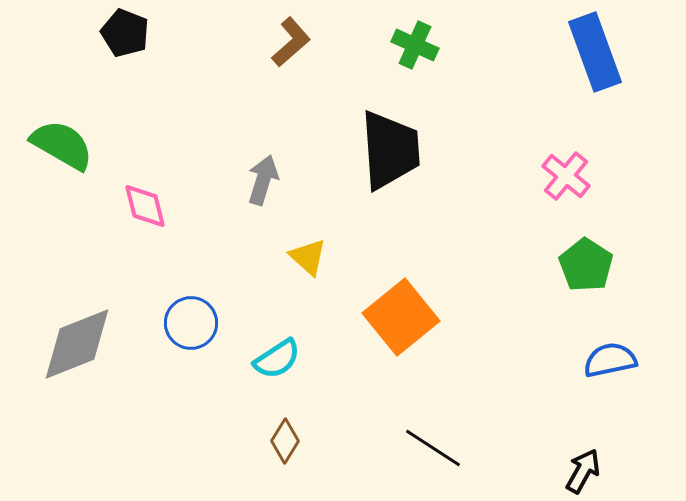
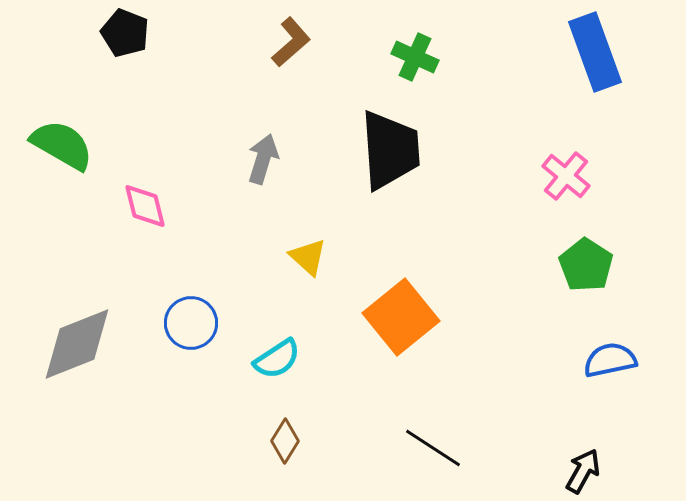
green cross: moved 12 px down
gray arrow: moved 21 px up
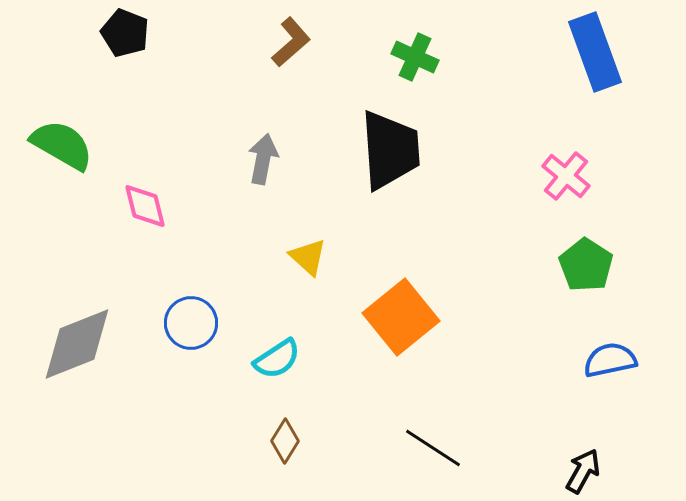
gray arrow: rotated 6 degrees counterclockwise
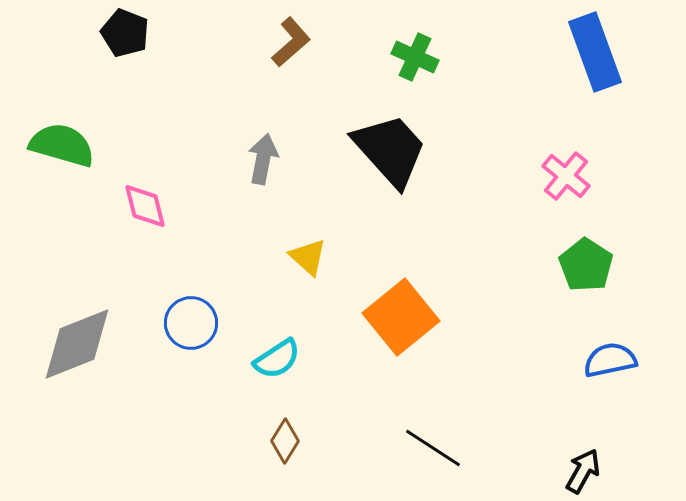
green semicircle: rotated 14 degrees counterclockwise
black trapezoid: rotated 38 degrees counterclockwise
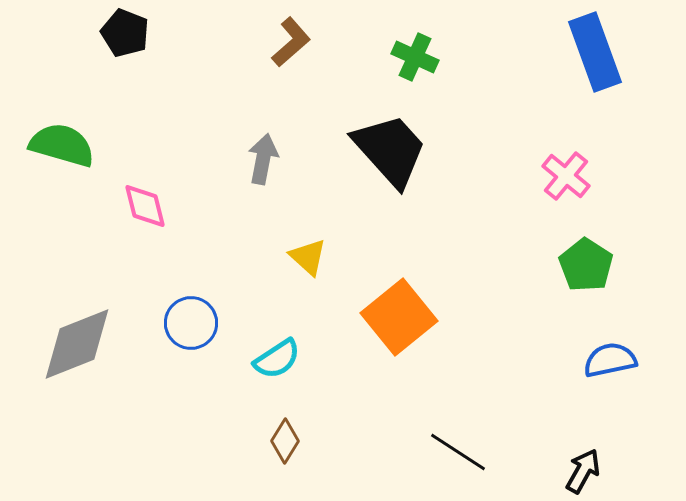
orange square: moved 2 px left
black line: moved 25 px right, 4 px down
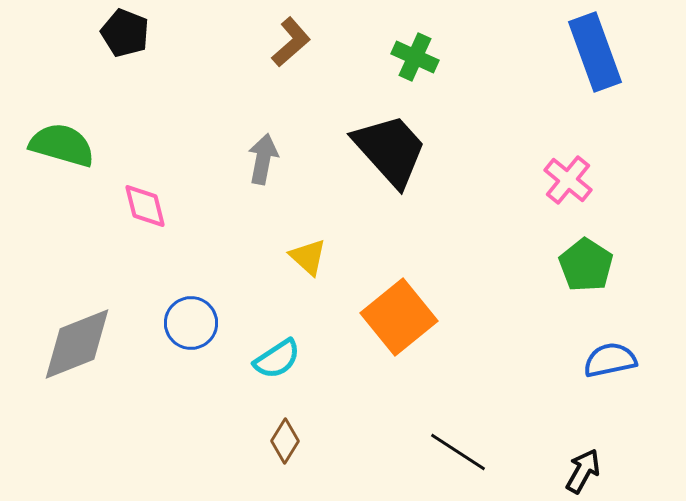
pink cross: moved 2 px right, 4 px down
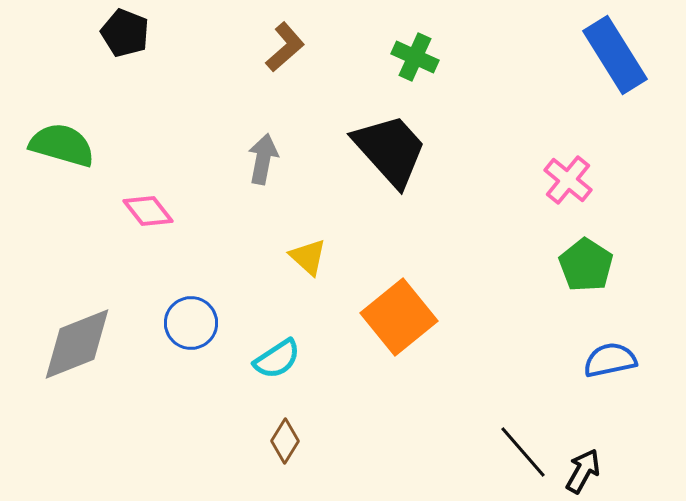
brown L-shape: moved 6 px left, 5 px down
blue rectangle: moved 20 px right, 3 px down; rotated 12 degrees counterclockwise
pink diamond: moved 3 px right, 5 px down; rotated 24 degrees counterclockwise
black line: moved 65 px right; rotated 16 degrees clockwise
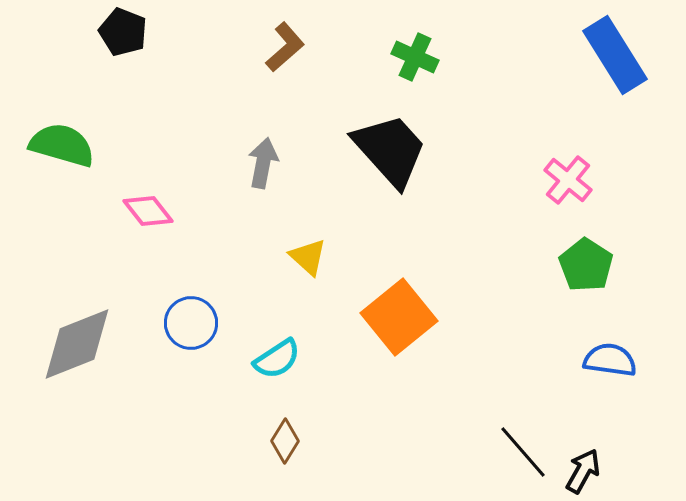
black pentagon: moved 2 px left, 1 px up
gray arrow: moved 4 px down
blue semicircle: rotated 20 degrees clockwise
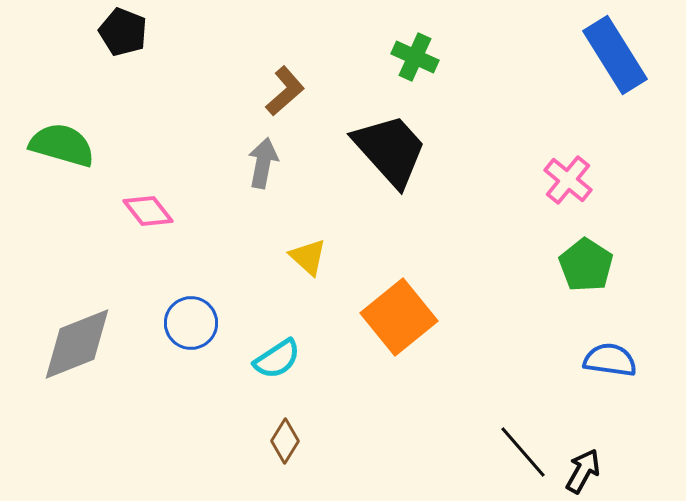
brown L-shape: moved 44 px down
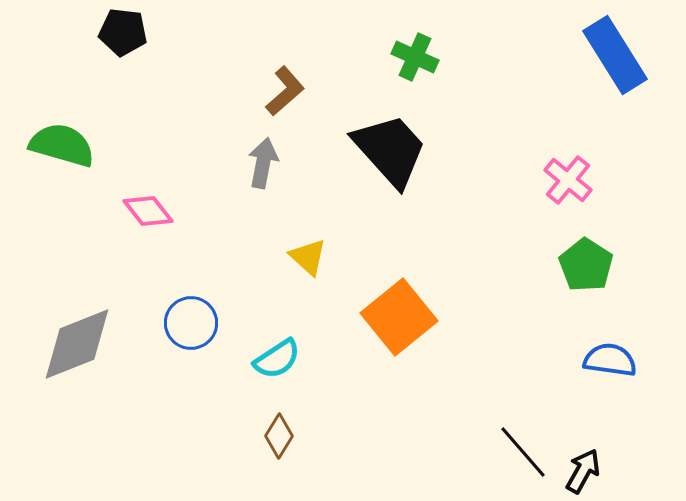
black pentagon: rotated 15 degrees counterclockwise
brown diamond: moved 6 px left, 5 px up
